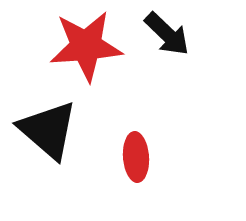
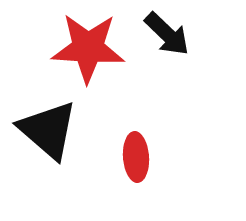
red star: moved 2 px right, 2 px down; rotated 8 degrees clockwise
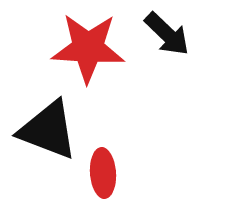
black triangle: rotated 20 degrees counterclockwise
red ellipse: moved 33 px left, 16 px down
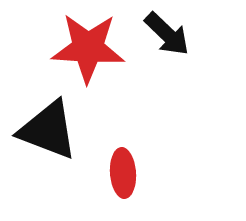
red ellipse: moved 20 px right
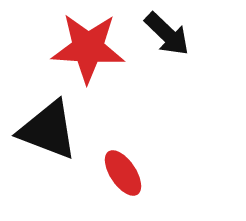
red ellipse: rotated 30 degrees counterclockwise
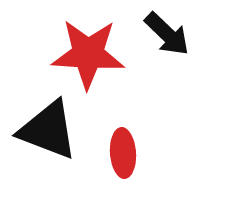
red star: moved 6 px down
red ellipse: moved 20 px up; rotated 30 degrees clockwise
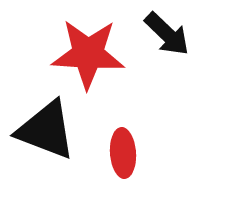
black triangle: moved 2 px left
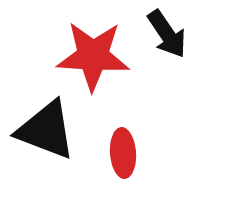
black arrow: rotated 12 degrees clockwise
red star: moved 5 px right, 2 px down
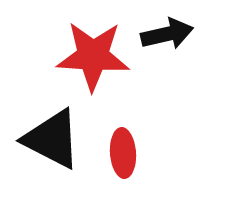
black arrow: rotated 69 degrees counterclockwise
black triangle: moved 6 px right, 9 px down; rotated 6 degrees clockwise
